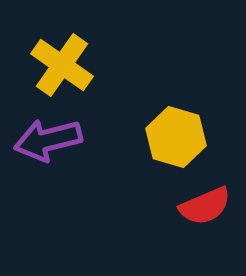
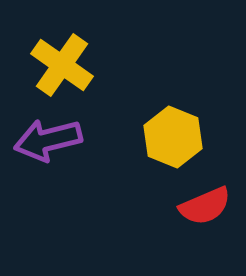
yellow hexagon: moved 3 px left; rotated 6 degrees clockwise
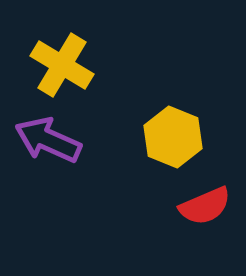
yellow cross: rotated 4 degrees counterclockwise
purple arrow: rotated 38 degrees clockwise
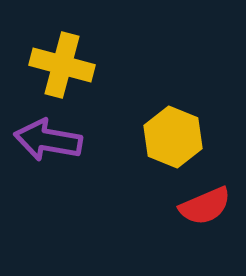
yellow cross: rotated 16 degrees counterclockwise
purple arrow: rotated 14 degrees counterclockwise
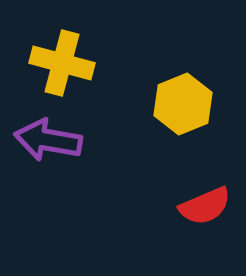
yellow cross: moved 2 px up
yellow hexagon: moved 10 px right, 33 px up; rotated 16 degrees clockwise
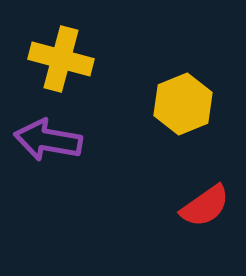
yellow cross: moved 1 px left, 4 px up
red semicircle: rotated 12 degrees counterclockwise
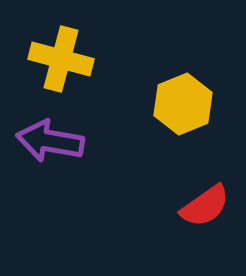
purple arrow: moved 2 px right, 1 px down
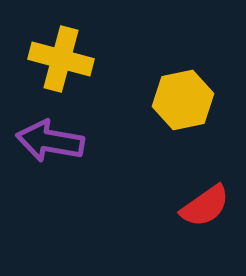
yellow hexagon: moved 4 px up; rotated 10 degrees clockwise
